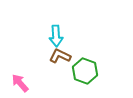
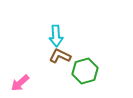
green hexagon: rotated 25 degrees clockwise
pink arrow: rotated 90 degrees counterclockwise
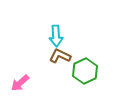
green hexagon: rotated 10 degrees counterclockwise
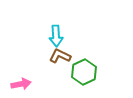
green hexagon: moved 1 px left, 1 px down
pink arrow: moved 1 px right, 1 px down; rotated 150 degrees counterclockwise
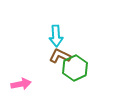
green hexagon: moved 9 px left, 4 px up
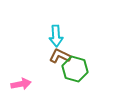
green hexagon: moved 1 px down; rotated 20 degrees counterclockwise
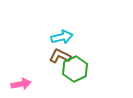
cyan arrow: moved 6 px right, 1 px down; rotated 100 degrees counterclockwise
green hexagon: rotated 20 degrees clockwise
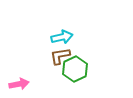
brown L-shape: rotated 35 degrees counterclockwise
pink arrow: moved 2 px left
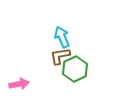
cyan arrow: rotated 100 degrees counterclockwise
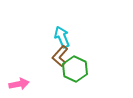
brown L-shape: rotated 40 degrees counterclockwise
green hexagon: rotated 10 degrees counterclockwise
